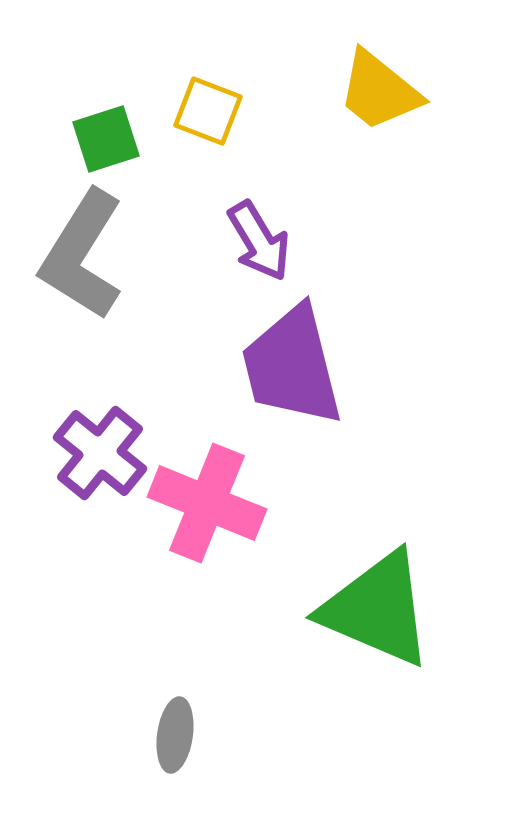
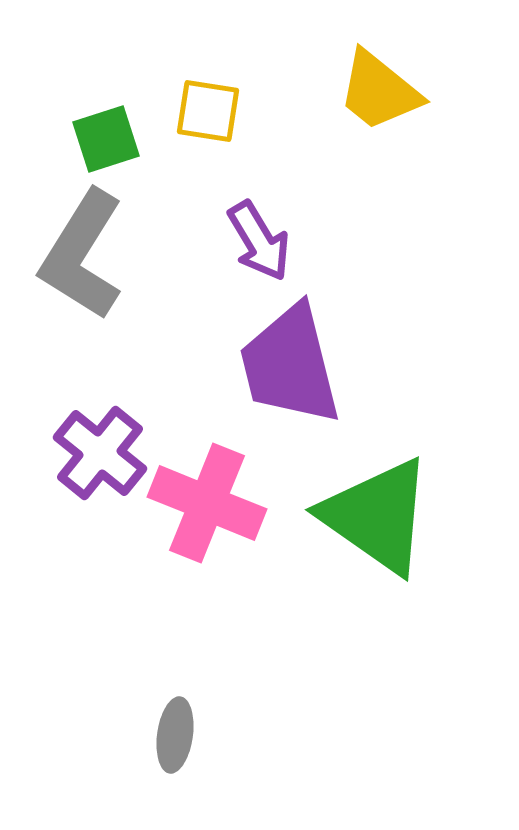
yellow square: rotated 12 degrees counterclockwise
purple trapezoid: moved 2 px left, 1 px up
green triangle: moved 93 px up; rotated 12 degrees clockwise
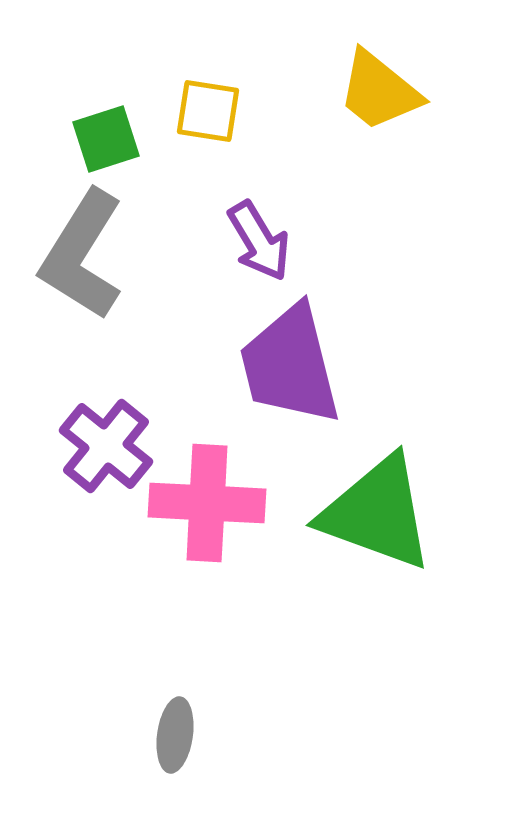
purple cross: moved 6 px right, 7 px up
pink cross: rotated 19 degrees counterclockwise
green triangle: moved 3 px up; rotated 15 degrees counterclockwise
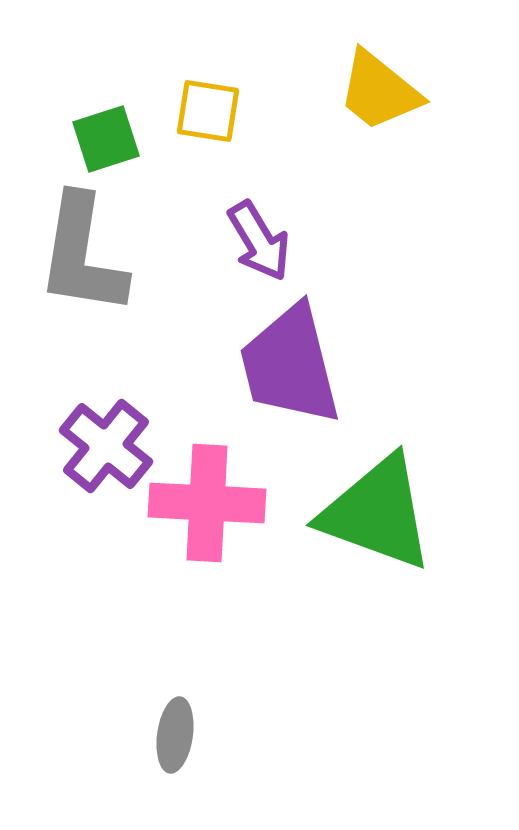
gray L-shape: rotated 23 degrees counterclockwise
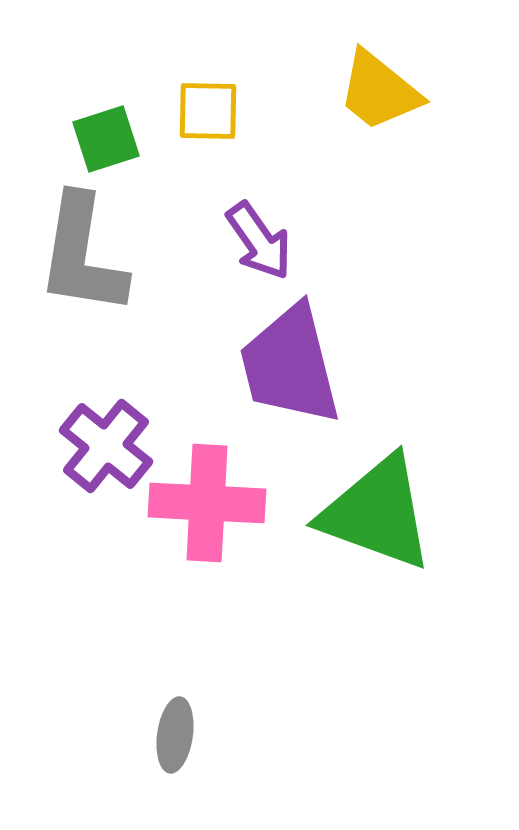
yellow square: rotated 8 degrees counterclockwise
purple arrow: rotated 4 degrees counterclockwise
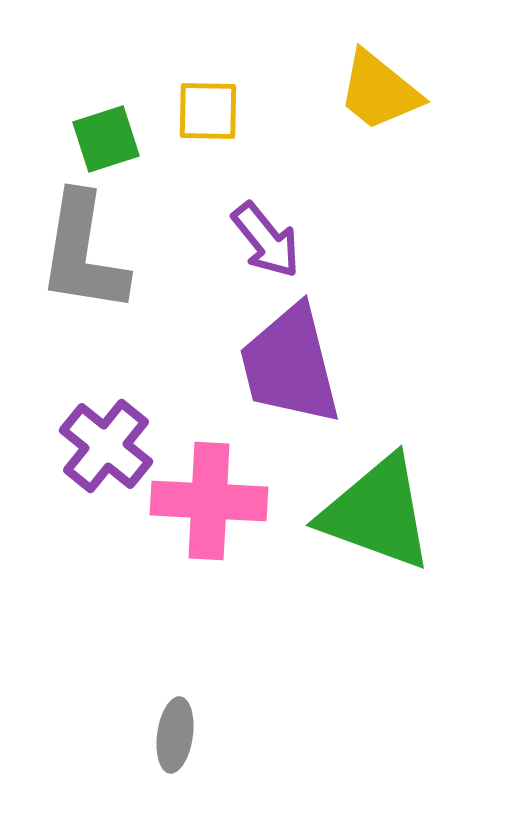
purple arrow: moved 7 px right, 1 px up; rotated 4 degrees counterclockwise
gray L-shape: moved 1 px right, 2 px up
pink cross: moved 2 px right, 2 px up
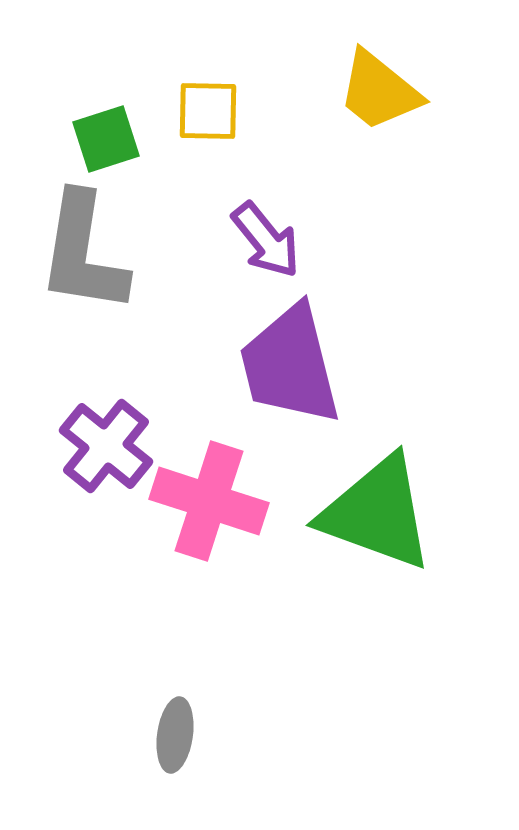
pink cross: rotated 15 degrees clockwise
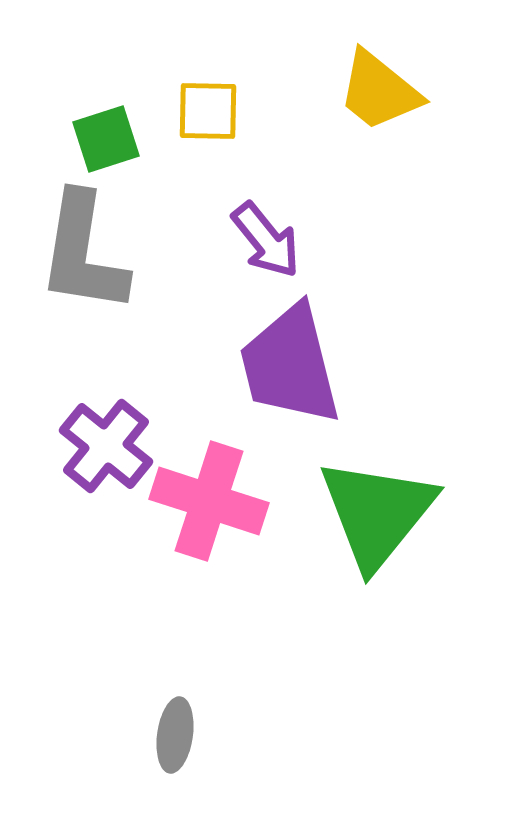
green triangle: rotated 49 degrees clockwise
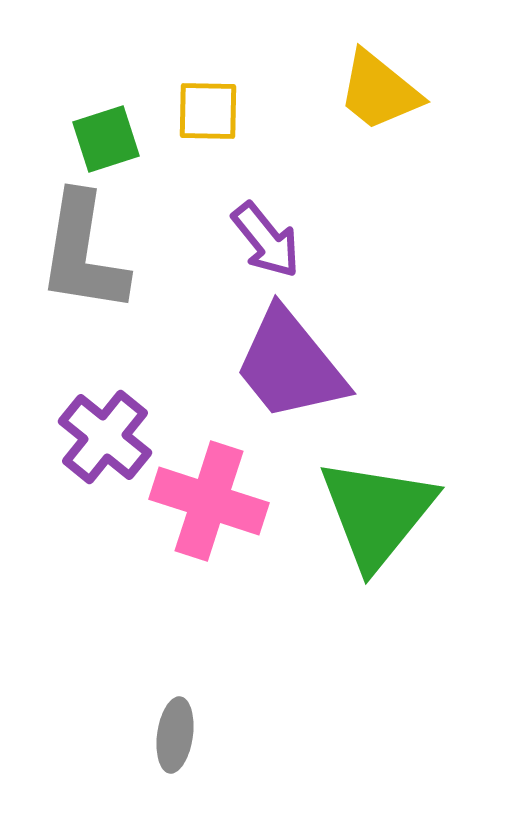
purple trapezoid: rotated 25 degrees counterclockwise
purple cross: moved 1 px left, 9 px up
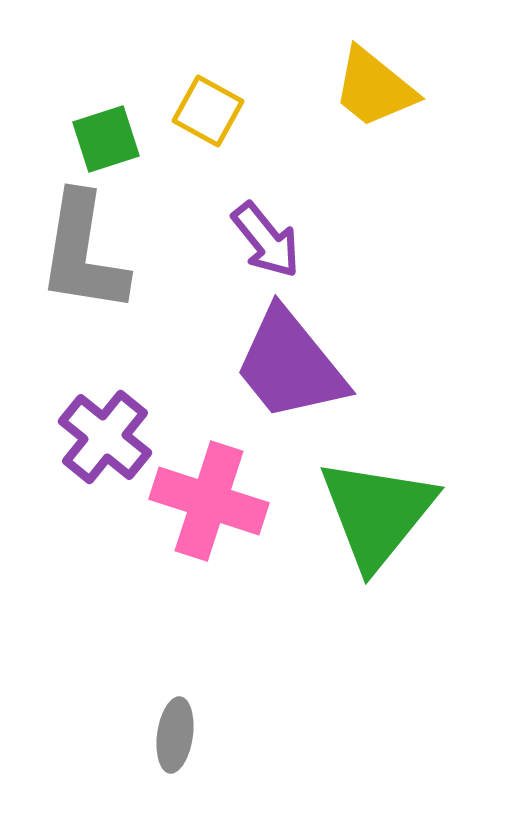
yellow trapezoid: moved 5 px left, 3 px up
yellow square: rotated 28 degrees clockwise
